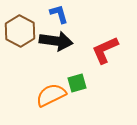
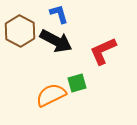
black arrow: rotated 20 degrees clockwise
red L-shape: moved 2 px left, 1 px down
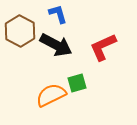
blue L-shape: moved 1 px left
black arrow: moved 4 px down
red L-shape: moved 4 px up
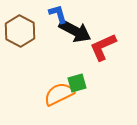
black arrow: moved 19 px right, 14 px up
orange semicircle: moved 8 px right, 1 px up
